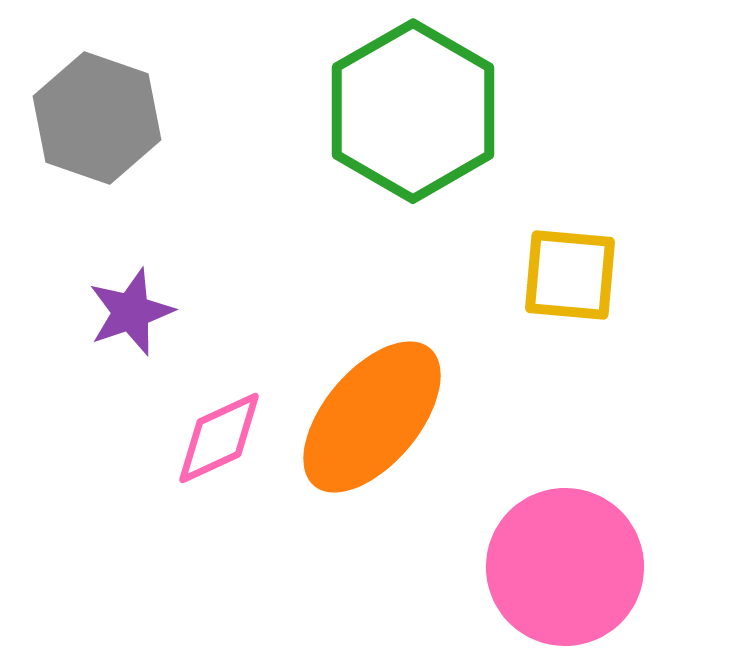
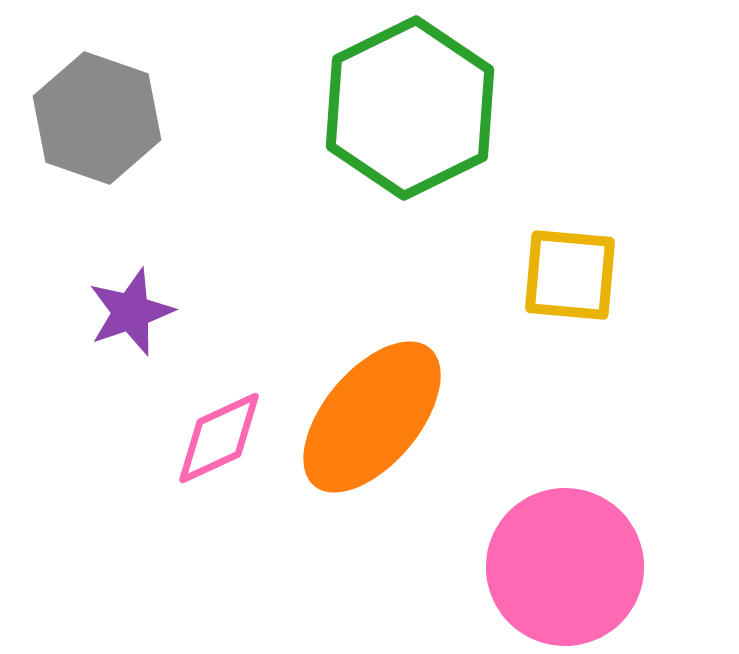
green hexagon: moved 3 px left, 3 px up; rotated 4 degrees clockwise
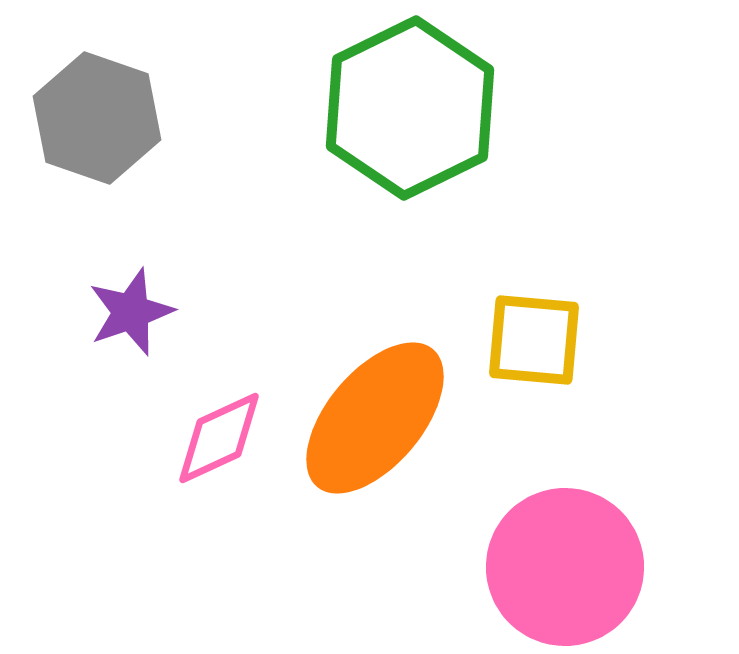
yellow square: moved 36 px left, 65 px down
orange ellipse: moved 3 px right, 1 px down
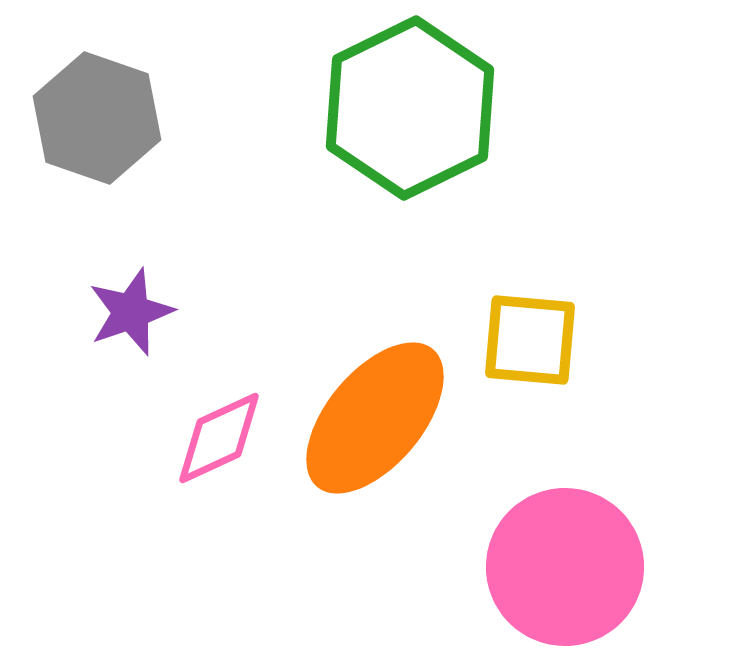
yellow square: moved 4 px left
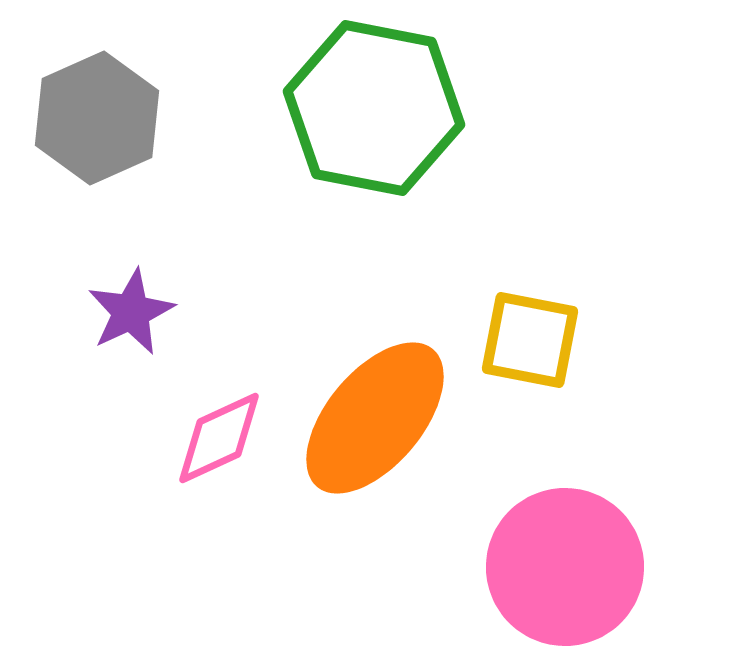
green hexagon: moved 36 px left; rotated 23 degrees counterclockwise
gray hexagon: rotated 17 degrees clockwise
purple star: rotated 6 degrees counterclockwise
yellow square: rotated 6 degrees clockwise
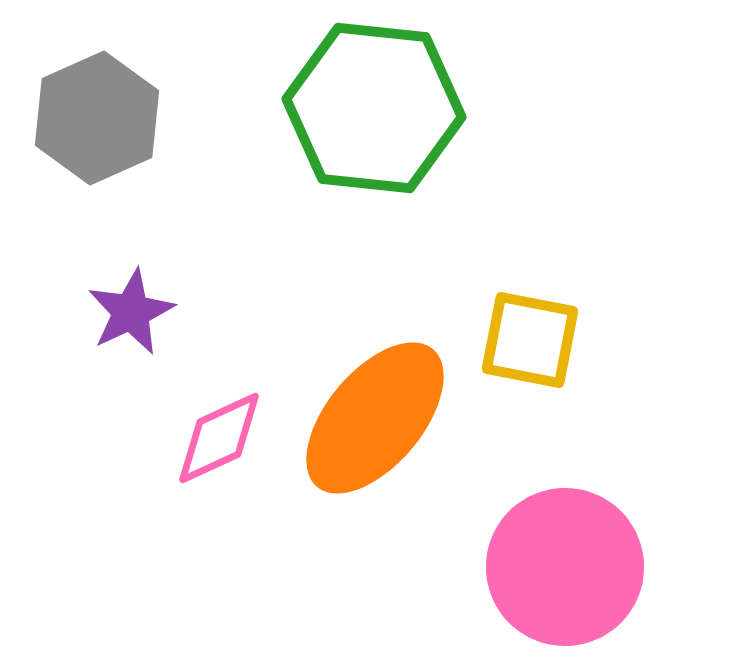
green hexagon: rotated 5 degrees counterclockwise
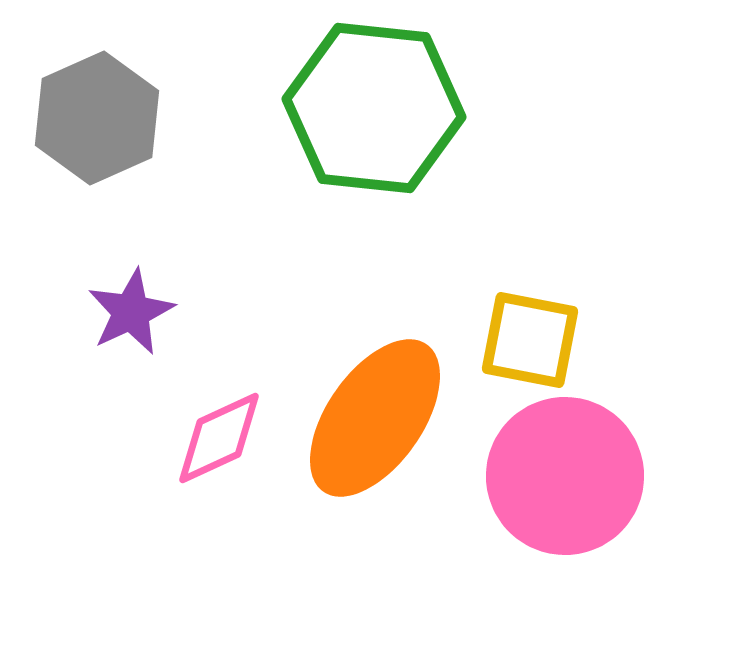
orange ellipse: rotated 5 degrees counterclockwise
pink circle: moved 91 px up
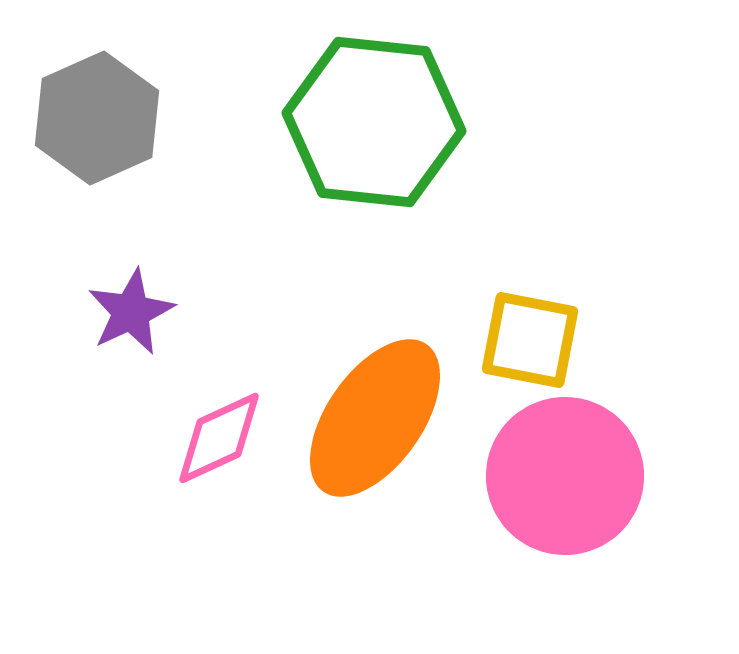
green hexagon: moved 14 px down
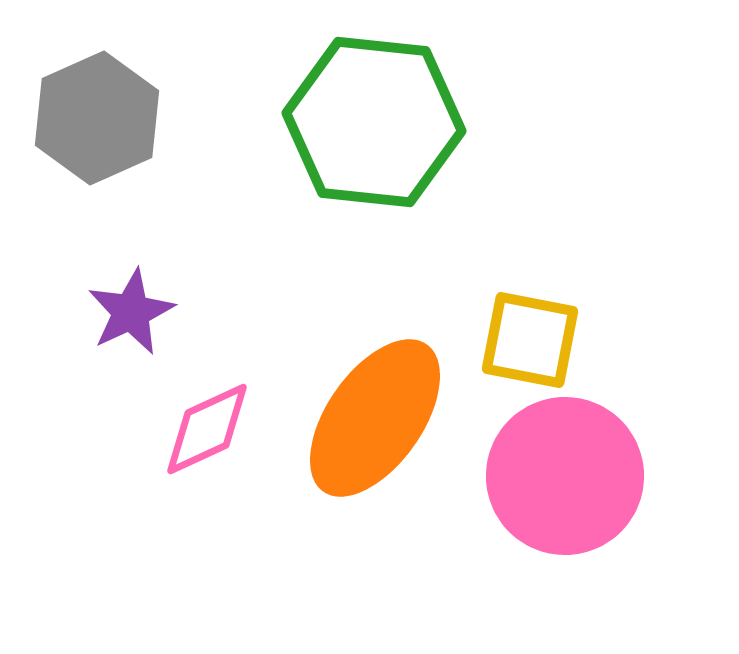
pink diamond: moved 12 px left, 9 px up
